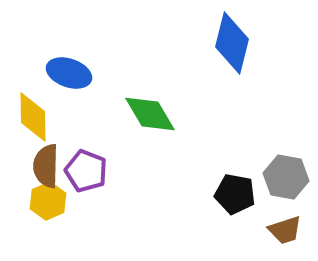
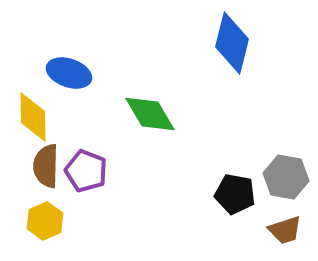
yellow hexagon: moved 3 px left, 20 px down
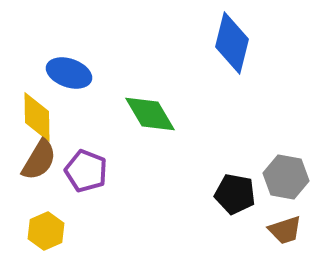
yellow diamond: moved 4 px right
brown semicircle: moved 7 px left, 6 px up; rotated 150 degrees counterclockwise
yellow hexagon: moved 1 px right, 10 px down
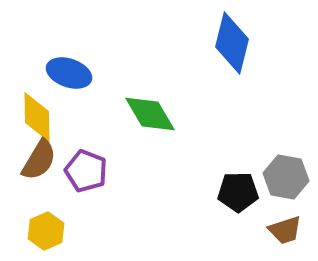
black pentagon: moved 3 px right, 2 px up; rotated 12 degrees counterclockwise
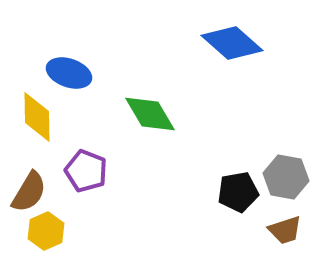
blue diamond: rotated 62 degrees counterclockwise
brown semicircle: moved 10 px left, 32 px down
black pentagon: rotated 9 degrees counterclockwise
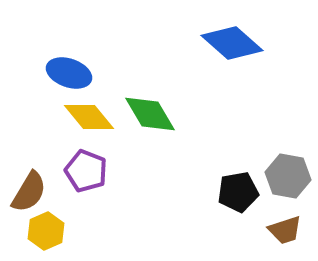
yellow diamond: moved 52 px right; rotated 39 degrees counterclockwise
gray hexagon: moved 2 px right, 1 px up
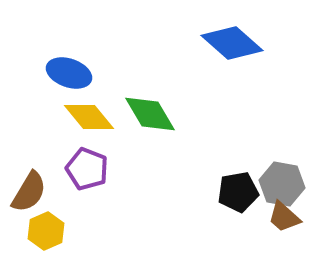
purple pentagon: moved 1 px right, 2 px up
gray hexagon: moved 6 px left, 8 px down
brown trapezoid: moved 1 px left, 13 px up; rotated 60 degrees clockwise
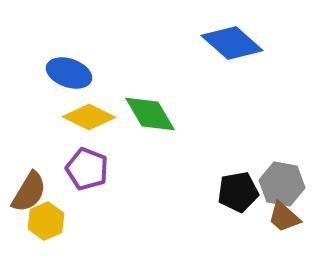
yellow diamond: rotated 24 degrees counterclockwise
yellow hexagon: moved 10 px up
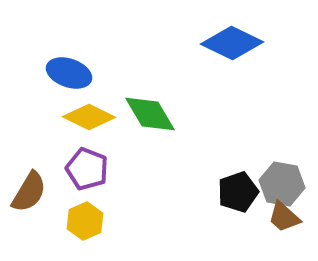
blue diamond: rotated 16 degrees counterclockwise
black pentagon: rotated 9 degrees counterclockwise
yellow hexagon: moved 39 px right
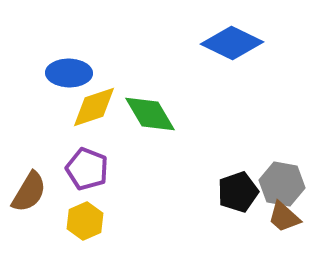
blue ellipse: rotated 18 degrees counterclockwise
yellow diamond: moved 5 px right, 10 px up; rotated 45 degrees counterclockwise
